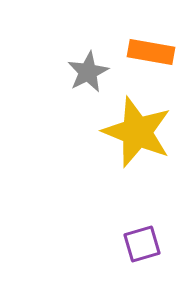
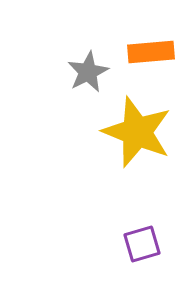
orange rectangle: rotated 15 degrees counterclockwise
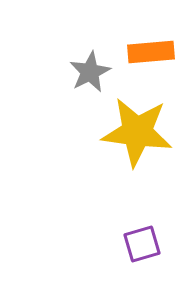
gray star: moved 2 px right
yellow star: rotated 14 degrees counterclockwise
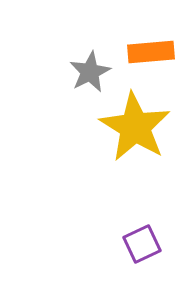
yellow star: moved 2 px left, 5 px up; rotated 24 degrees clockwise
purple square: rotated 9 degrees counterclockwise
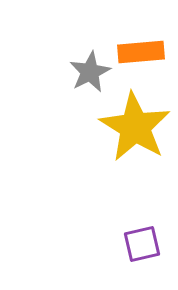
orange rectangle: moved 10 px left
purple square: rotated 12 degrees clockwise
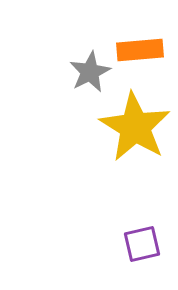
orange rectangle: moved 1 px left, 2 px up
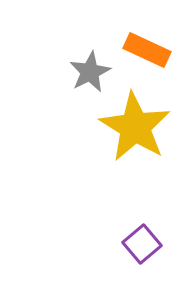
orange rectangle: moved 7 px right; rotated 30 degrees clockwise
purple square: rotated 27 degrees counterclockwise
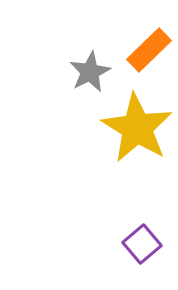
orange rectangle: moved 2 px right; rotated 69 degrees counterclockwise
yellow star: moved 2 px right, 1 px down
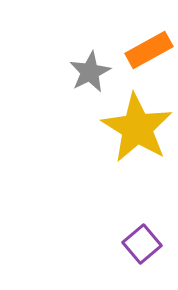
orange rectangle: rotated 15 degrees clockwise
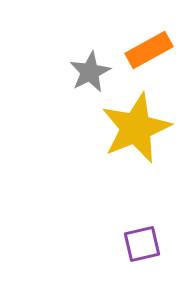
yellow star: moved 1 px left; rotated 18 degrees clockwise
purple square: rotated 27 degrees clockwise
